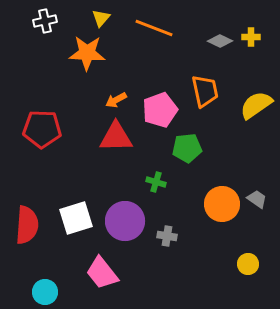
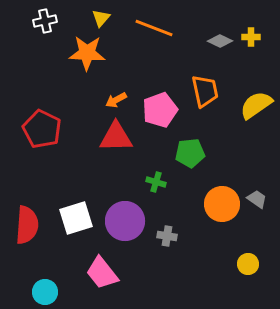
red pentagon: rotated 24 degrees clockwise
green pentagon: moved 3 px right, 5 px down
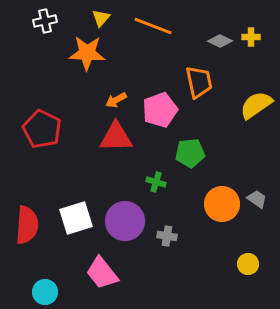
orange line: moved 1 px left, 2 px up
orange trapezoid: moved 6 px left, 9 px up
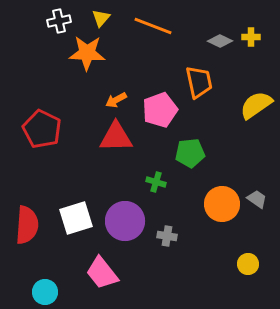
white cross: moved 14 px right
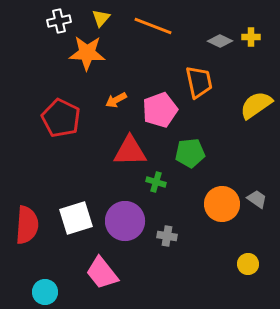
red pentagon: moved 19 px right, 11 px up
red triangle: moved 14 px right, 14 px down
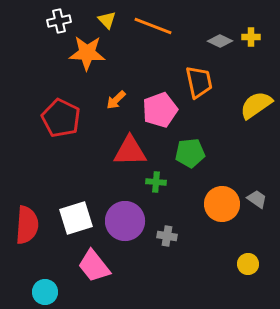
yellow triangle: moved 6 px right, 2 px down; rotated 24 degrees counterclockwise
orange arrow: rotated 15 degrees counterclockwise
green cross: rotated 12 degrees counterclockwise
pink trapezoid: moved 8 px left, 7 px up
